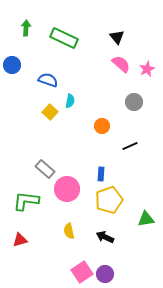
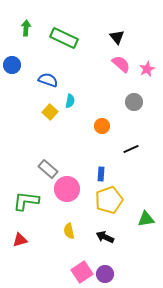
black line: moved 1 px right, 3 px down
gray rectangle: moved 3 px right
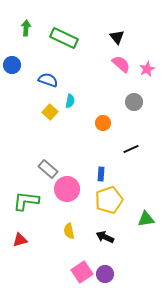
orange circle: moved 1 px right, 3 px up
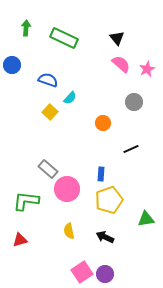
black triangle: moved 1 px down
cyan semicircle: moved 3 px up; rotated 32 degrees clockwise
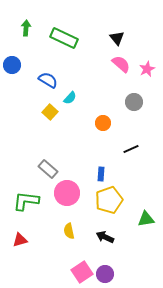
blue semicircle: rotated 12 degrees clockwise
pink circle: moved 4 px down
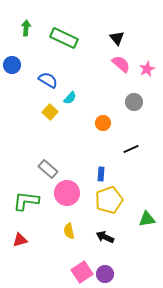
green triangle: moved 1 px right
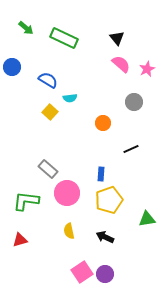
green arrow: rotated 126 degrees clockwise
blue circle: moved 2 px down
cyan semicircle: rotated 40 degrees clockwise
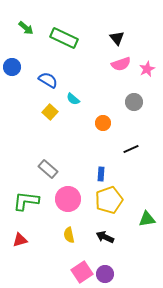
pink semicircle: rotated 120 degrees clockwise
cyan semicircle: moved 3 px right, 1 px down; rotated 48 degrees clockwise
pink circle: moved 1 px right, 6 px down
yellow semicircle: moved 4 px down
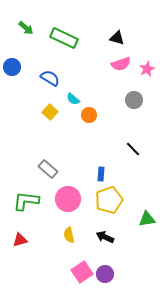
black triangle: rotated 35 degrees counterclockwise
blue semicircle: moved 2 px right, 2 px up
gray circle: moved 2 px up
orange circle: moved 14 px left, 8 px up
black line: moved 2 px right; rotated 70 degrees clockwise
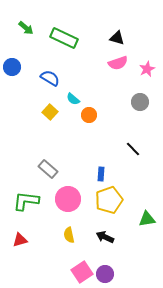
pink semicircle: moved 3 px left, 1 px up
gray circle: moved 6 px right, 2 px down
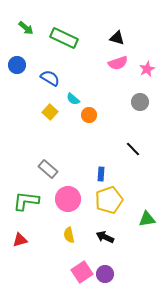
blue circle: moved 5 px right, 2 px up
